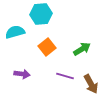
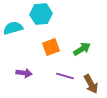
cyan semicircle: moved 2 px left, 4 px up
orange square: moved 4 px right; rotated 18 degrees clockwise
purple arrow: moved 2 px right, 1 px up
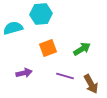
orange square: moved 3 px left, 1 px down
purple arrow: rotated 21 degrees counterclockwise
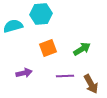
cyan semicircle: moved 2 px up
purple line: rotated 18 degrees counterclockwise
